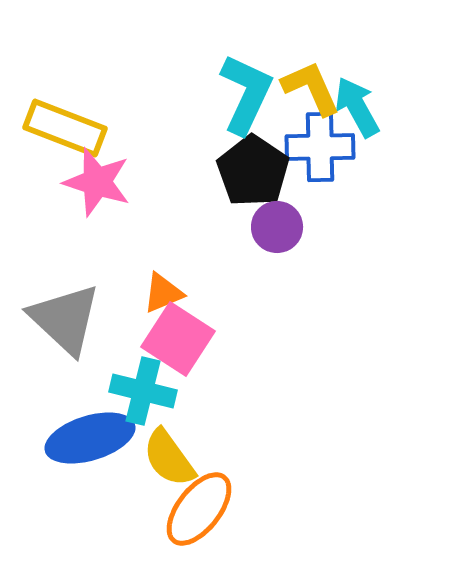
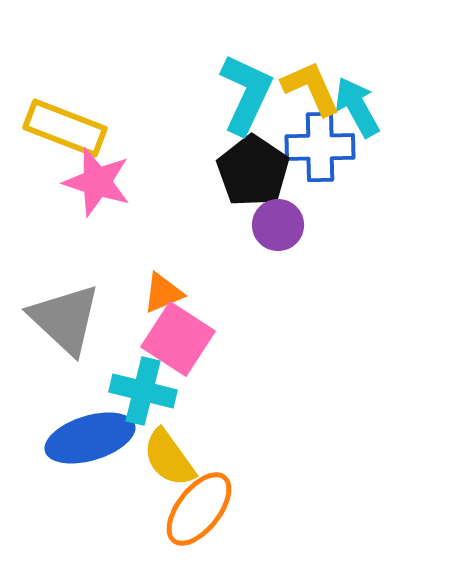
purple circle: moved 1 px right, 2 px up
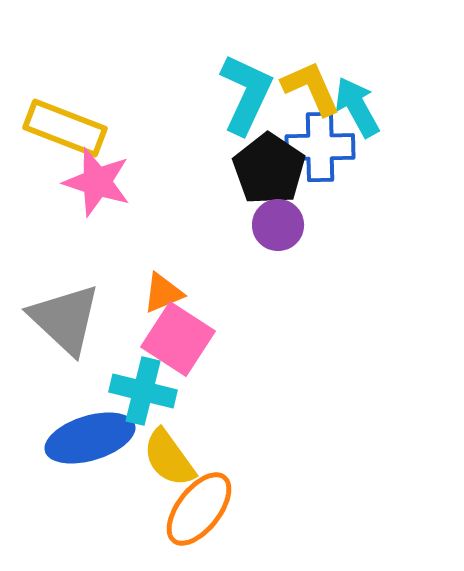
black pentagon: moved 16 px right, 2 px up
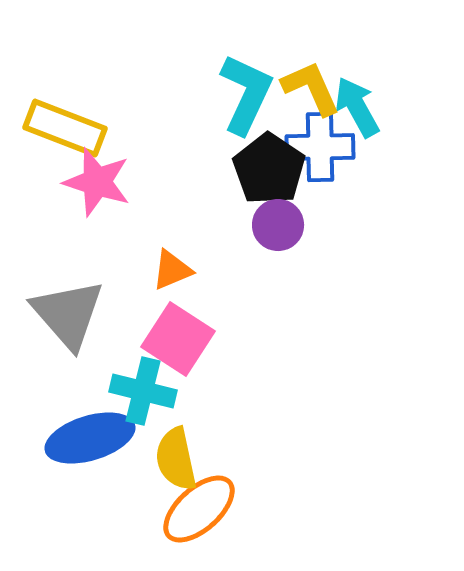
orange triangle: moved 9 px right, 23 px up
gray triangle: moved 3 px right, 5 px up; rotated 6 degrees clockwise
yellow semicircle: moved 7 px right, 1 px down; rotated 24 degrees clockwise
orange ellipse: rotated 10 degrees clockwise
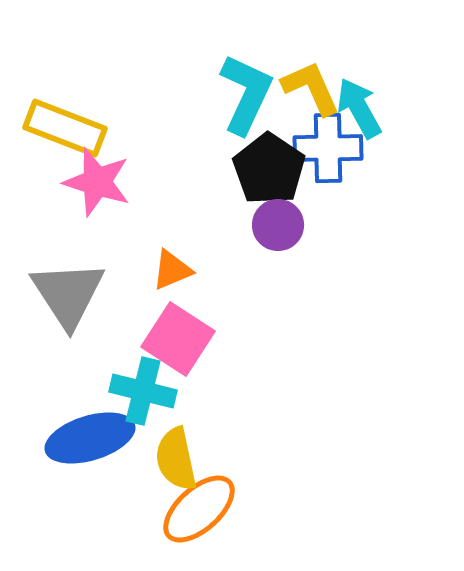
cyan arrow: moved 2 px right, 1 px down
blue cross: moved 8 px right, 1 px down
gray triangle: moved 20 px up; rotated 8 degrees clockwise
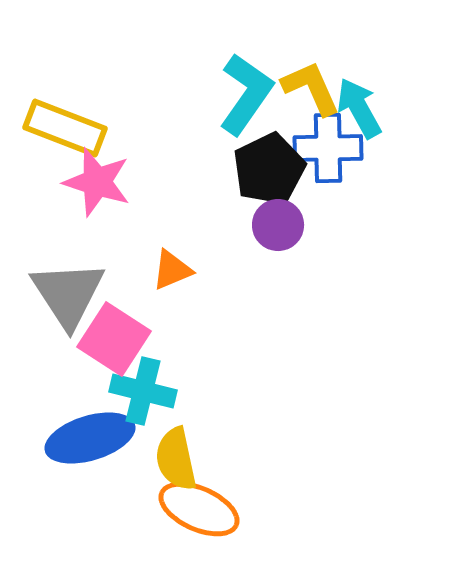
cyan L-shape: rotated 10 degrees clockwise
black pentagon: rotated 12 degrees clockwise
pink square: moved 64 px left
orange ellipse: rotated 66 degrees clockwise
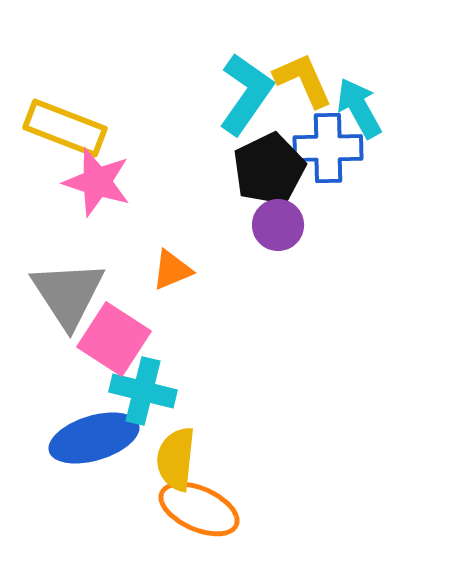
yellow L-shape: moved 8 px left, 8 px up
blue ellipse: moved 4 px right
yellow semicircle: rotated 18 degrees clockwise
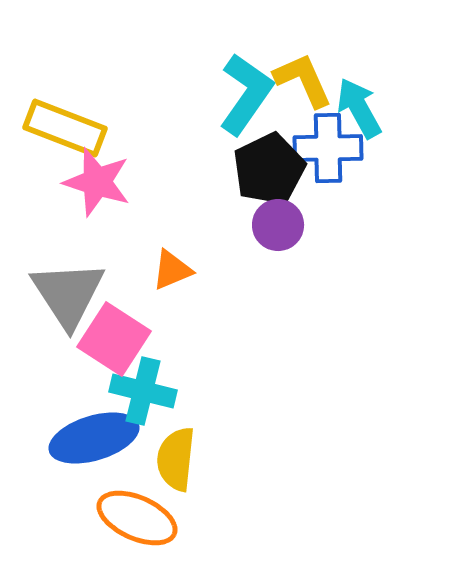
orange ellipse: moved 62 px left, 9 px down
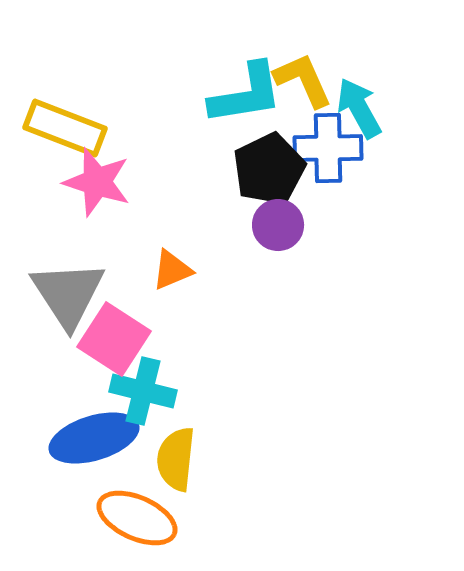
cyan L-shape: rotated 46 degrees clockwise
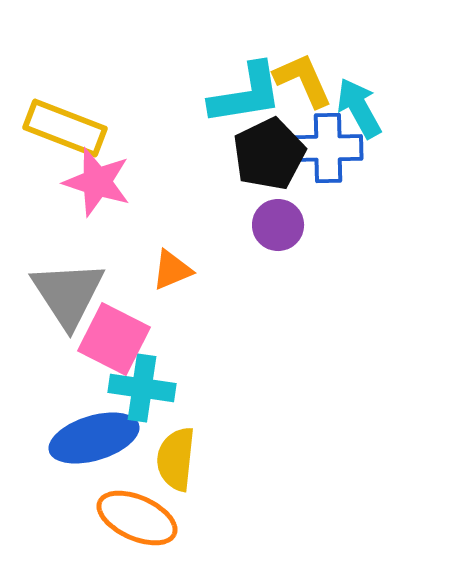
black pentagon: moved 15 px up
pink square: rotated 6 degrees counterclockwise
cyan cross: moved 1 px left, 3 px up; rotated 6 degrees counterclockwise
